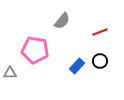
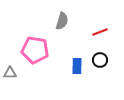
gray semicircle: rotated 24 degrees counterclockwise
black circle: moved 1 px up
blue rectangle: rotated 42 degrees counterclockwise
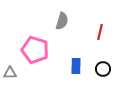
red line: rotated 56 degrees counterclockwise
pink pentagon: rotated 8 degrees clockwise
black circle: moved 3 px right, 9 px down
blue rectangle: moved 1 px left
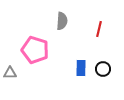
gray semicircle: rotated 12 degrees counterclockwise
red line: moved 1 px left, 3 px up
blue rectangle: moved 5 px right, 2 px down
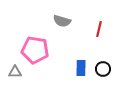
gray semicircle: rotated 102 degrees clockwise
pink pentagon: rotated 8 degrees counterclockwise
gray triangle: moved 5 px right, 1 px up
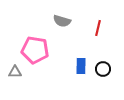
red line: moved 1 px left, 1 px up
blue rectangle: moved 2 px up
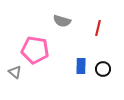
gray triangle: rotated 40 degrees clockwise
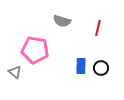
black circle: moved 2 px left, 1 px up
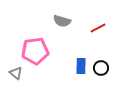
red line: rotated 49 degrees clockwise
pink pentagon: moved 1 px down; rotated 16 degrees counterclockwise
gray triangle: moved 1 px right, 1 px down
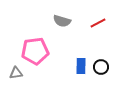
red line: moved 5 px up
black circle: moved 1 px up
gray triangle: rotated 48 degrees counterclockwise
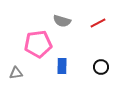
pink pentagon: moved 3 px right, 7 px up
blue rectangle: moved 19 px left
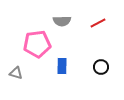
gray semicircle: rotated 18 degrees counterclockwise
pink pentagon: moved 1 px left
gray triangle: rotated 24 degrees clockwise
